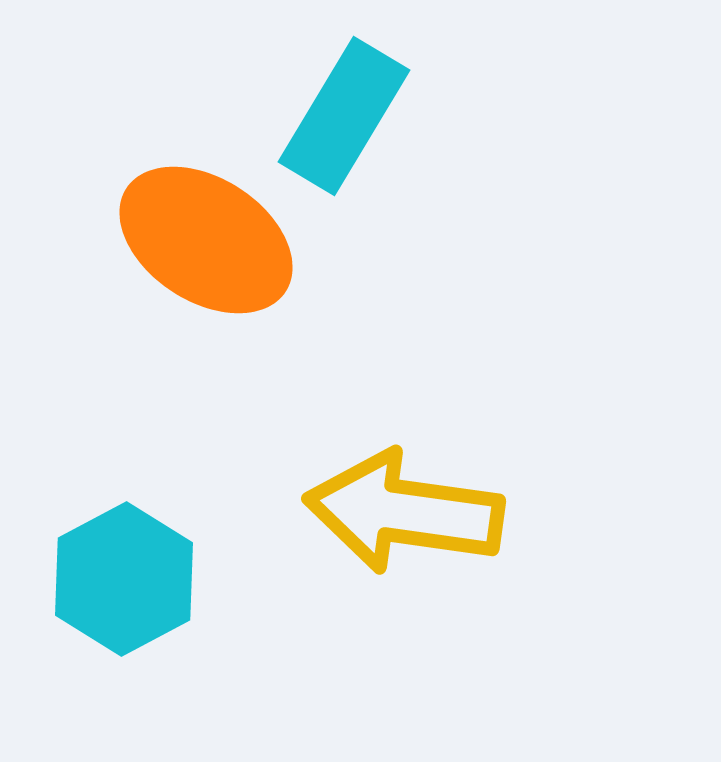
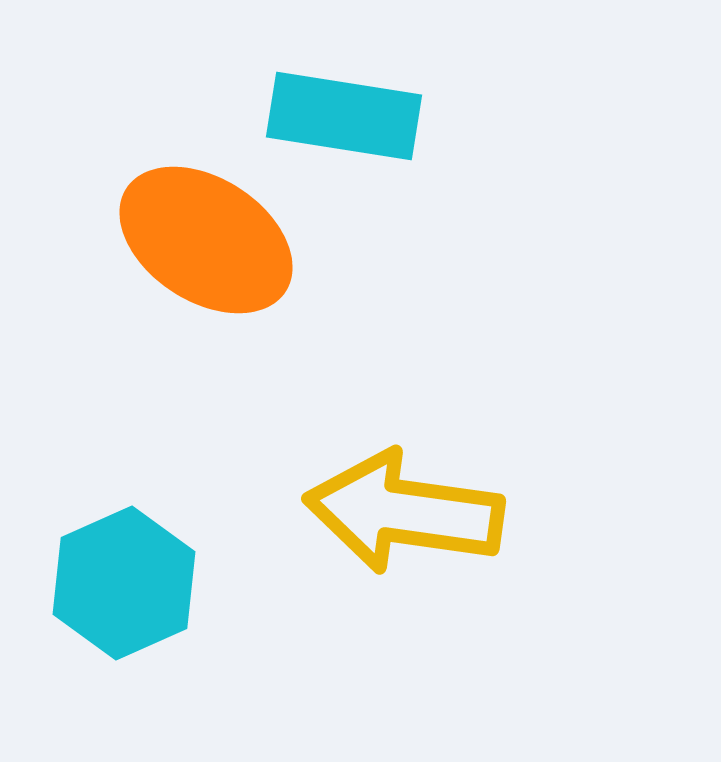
cyan rectangle: rotated 68 degrees clockwise
cyan hexagon: moved 4 px down; rotated 4 degrees clockwise
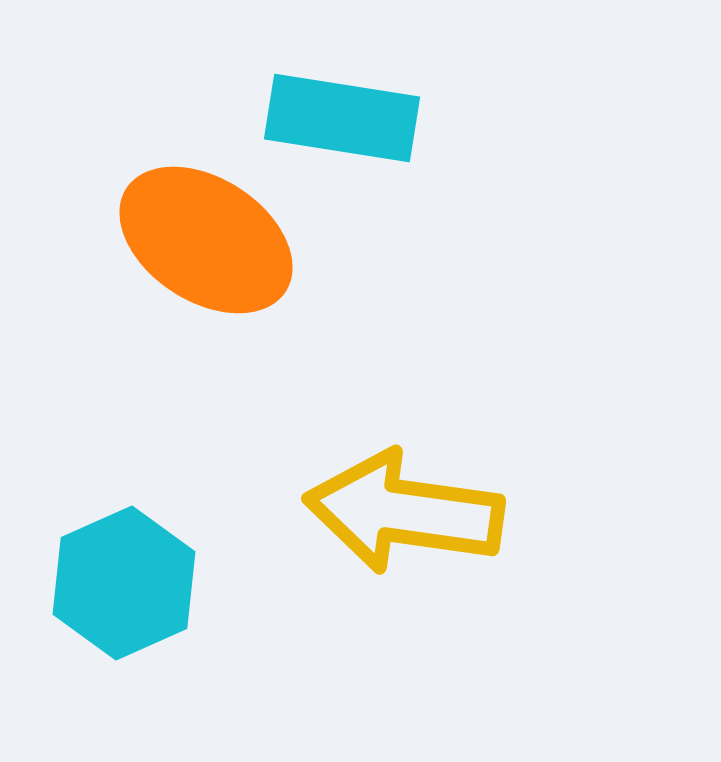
cyan rectangle: moved 2 px left, 2 px down
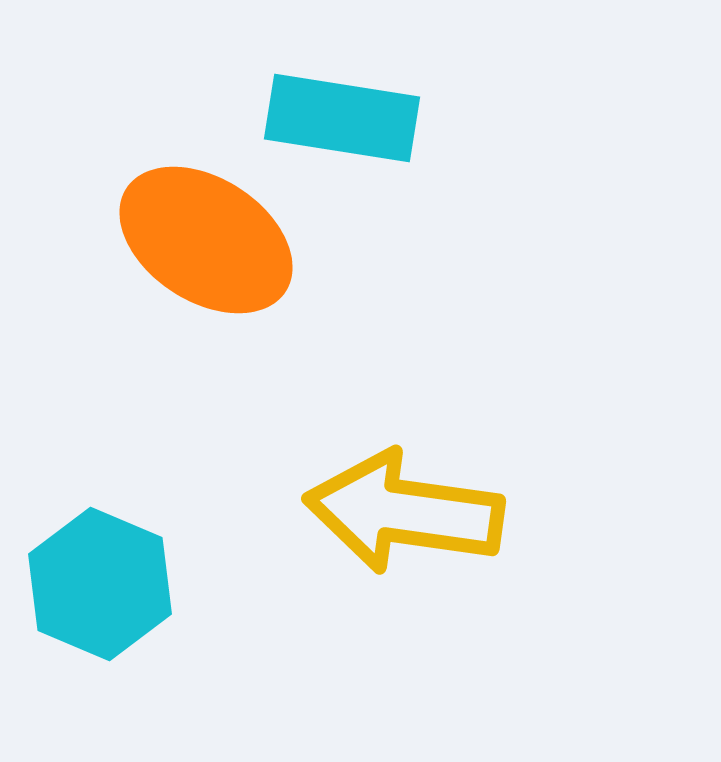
cyan hexagon: moved 24 px left, 1 px down; rotated 13 degrees counterclockwise
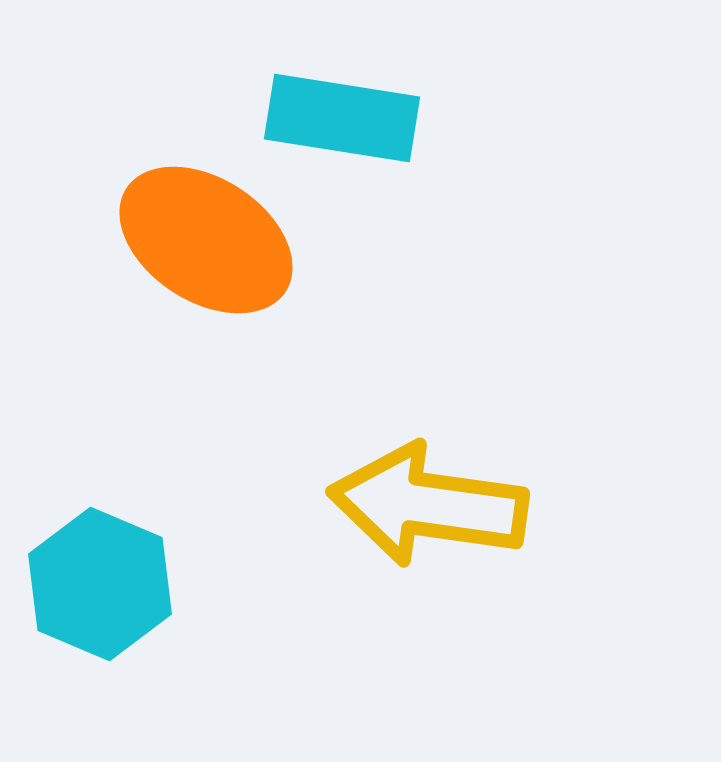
yellow arrow: moved 24 px right, 7 px up
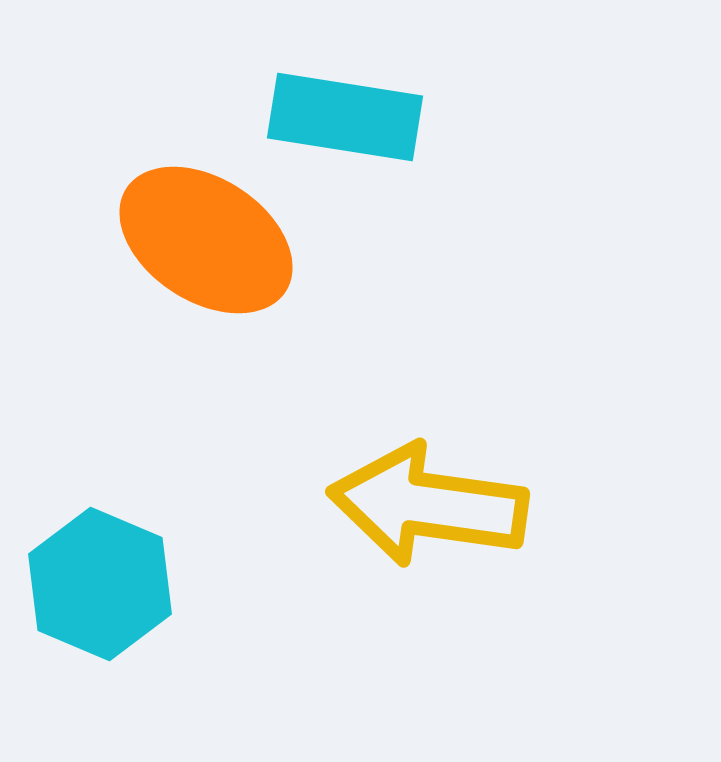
cyan rectangle: moved 3 px right, 1 px up
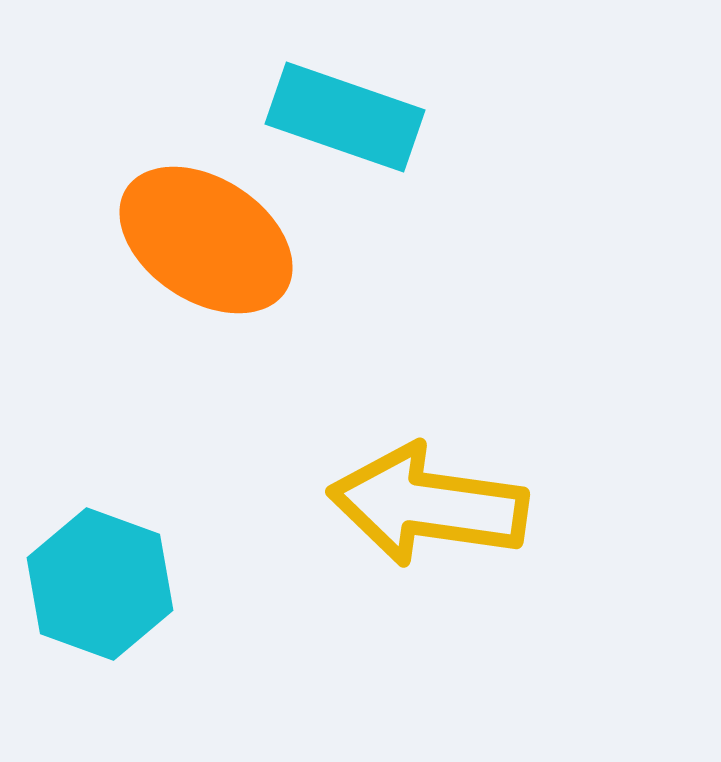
cyan rectangle: rotated 10 degrees clockwise
cyan hexagon: rotated 3 degrees counterclockwise
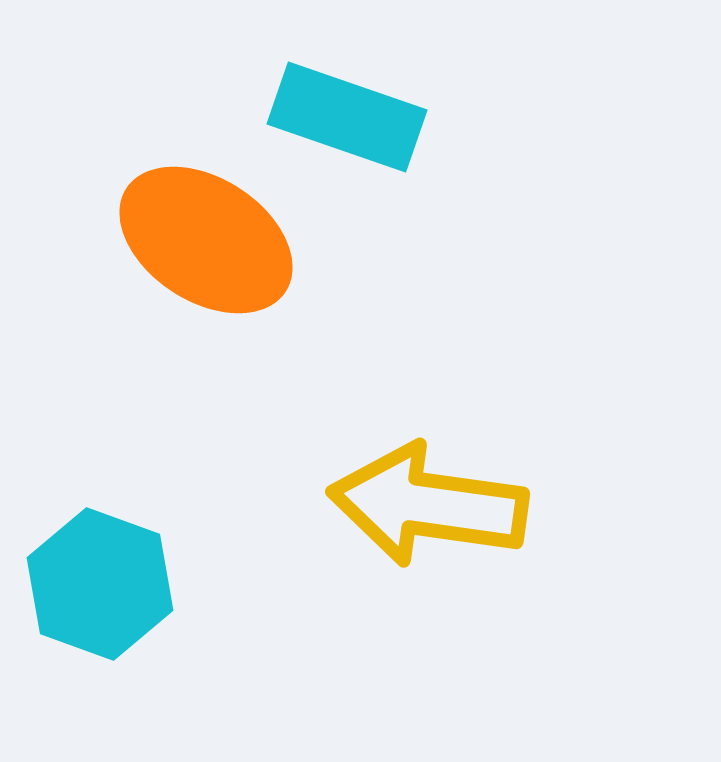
cyan rectangle: moved 2 px right
